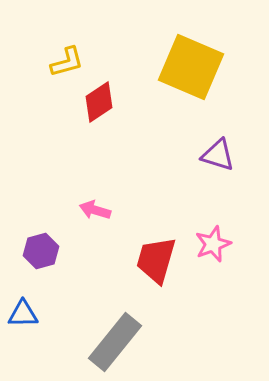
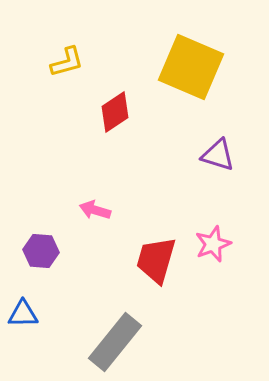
red diamond: moved 16 px right, 10 px down
purple hexagon: rotated 20 degrees clockwise
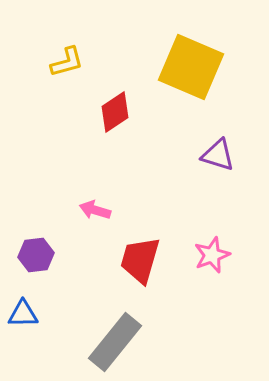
pink star: moved 1 px left, 11 px down
purple hexagon: moved 5 px left, 4 px down; rotated 12 degrees counterclockwise
red trapezoid: moved 16 px left
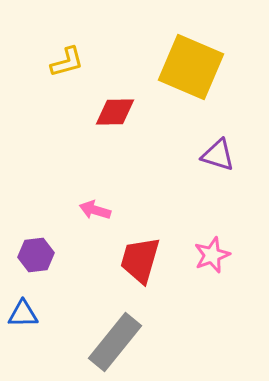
red diamond: rotated 33 degrees clockwise
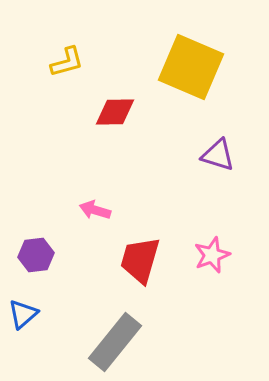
blue triangle: rotated 40 degrees counterclockwise
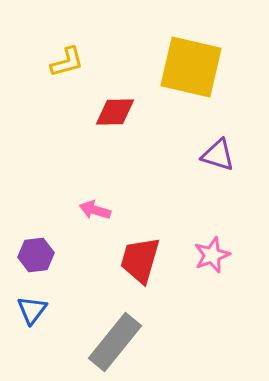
yellow square: rotated 10 degrees counterclockwise
blue triangle: moved 9 px right, 4 px up; rotated 12 degrees counterclockwise
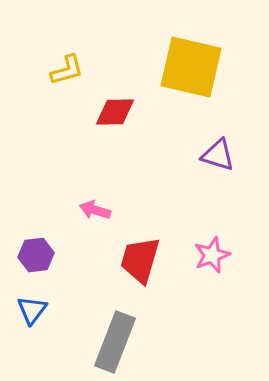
yellow L-shape: moved 8 px down
gray rectangle: rotated 18 degrees counterclockwise
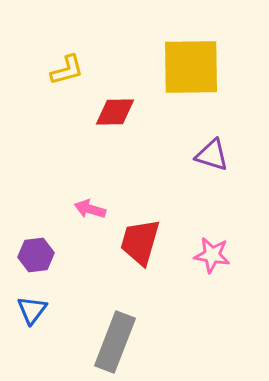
yellow square: rotated 14 degrees counterclockwise
purple triangle: moved 6 px left
pink arrow: moved 5 px left, 1 px up
pink star: rotated 30 degrees clockwise
red trapezoid: moved 18 px up
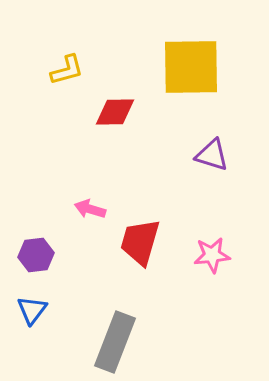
pink star: rotated 15 degrees counterclockwise
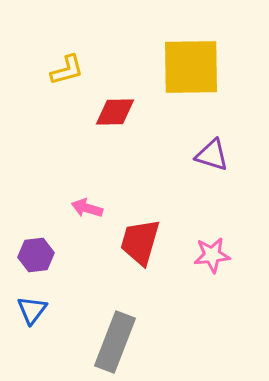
pink arrow: moved 3 px left, 1 px up
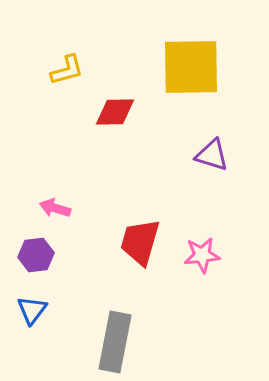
pink arrow: moved 32 px left
pink star: moved 10 px left
gray rectangle: rotated 10 degrees counterclockwise
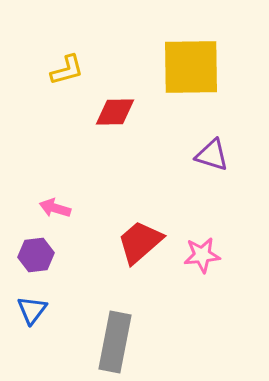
red trapezoid: rotated 33 degrees clockwise
